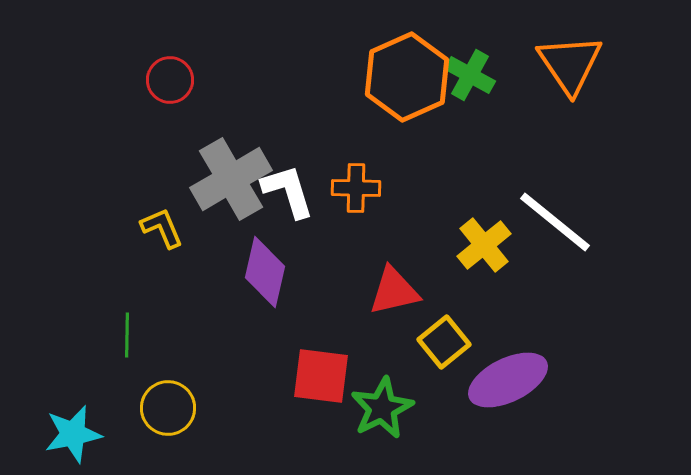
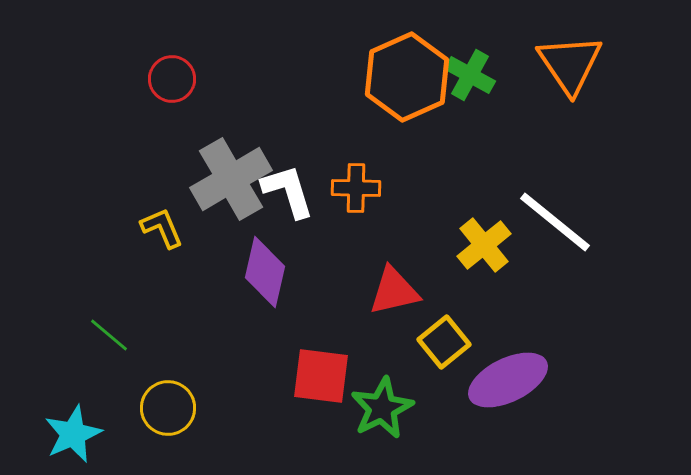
red circle: moved 2 px right, 1 px up
green line: moved 18 px left; rotated 51 degrees counterclockwise
cyan star: rotated 12 degrees counterclockwise
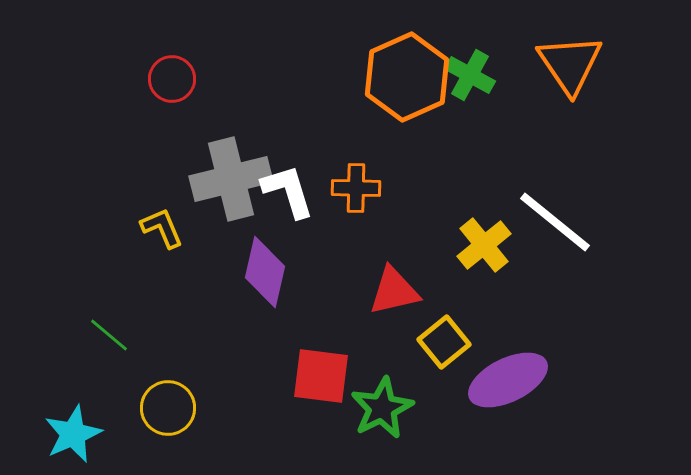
gray cross: rotated 16 degrees clockwise
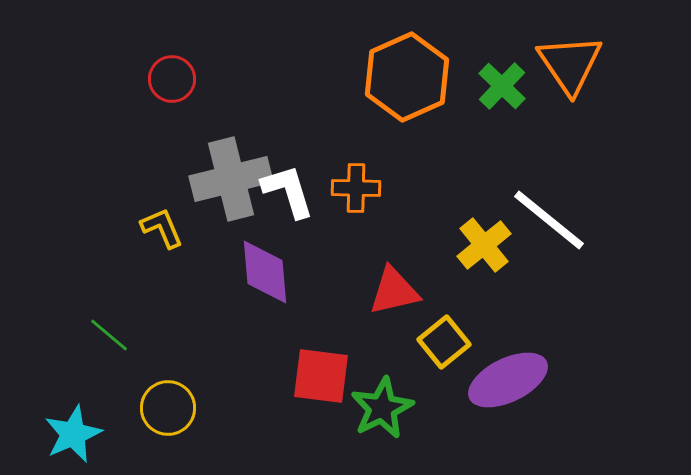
green cross: moved 32 px right, 11 px down; rotated 15 degrees clockwise
white line: moved 6 px left, 2 px up
purple diamond: rotated 18 degrees counterclockwise
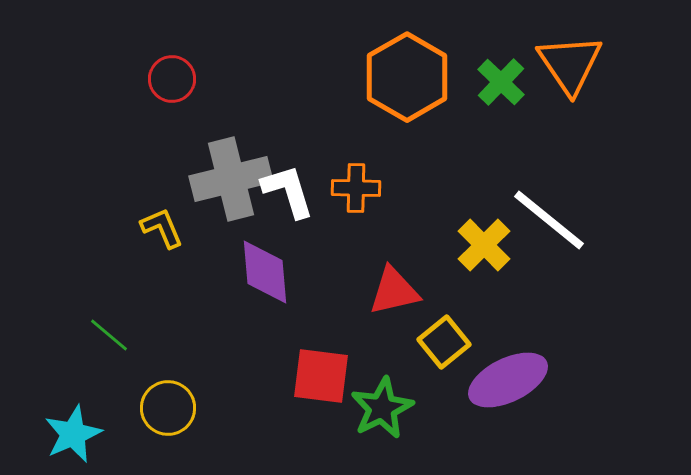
orange hexagon: rotated 6 degrees counterclockwise
green cross: moved 1 px left, 4 px up
yellow cross: rotated 6 degrees counterclockwise
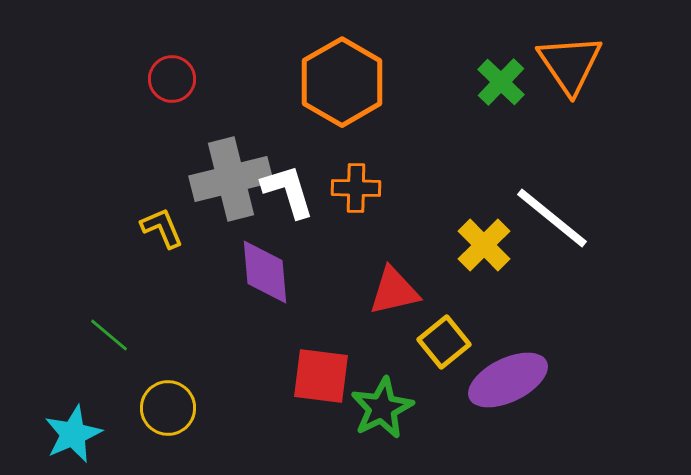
orange hexagon: moved 65 px left, 5 px down
white line: moved 3 px right, 2 px up
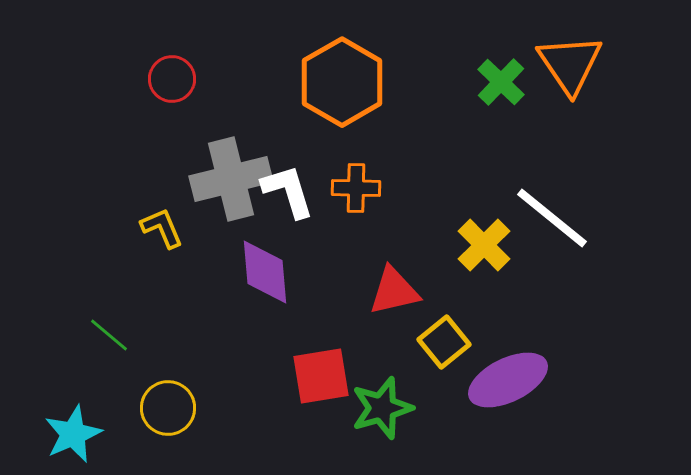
red square: rotated 16 degrees counterclockwise
green star: rotated 10 degrees clockwise
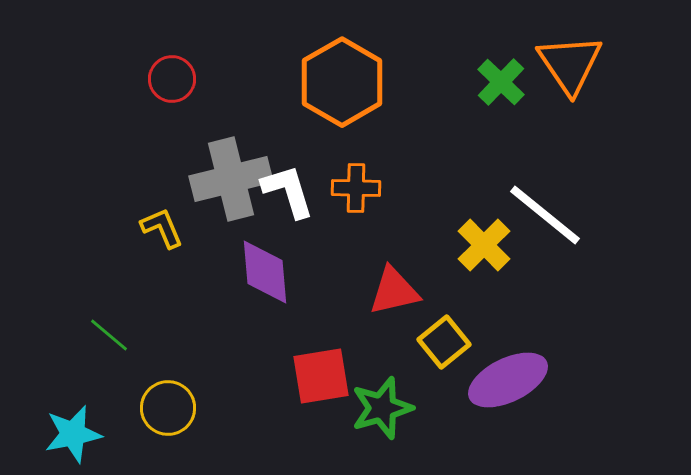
white line: moved 7 px left, 3 px up
cyan star: rotated 12 degrees clockwise
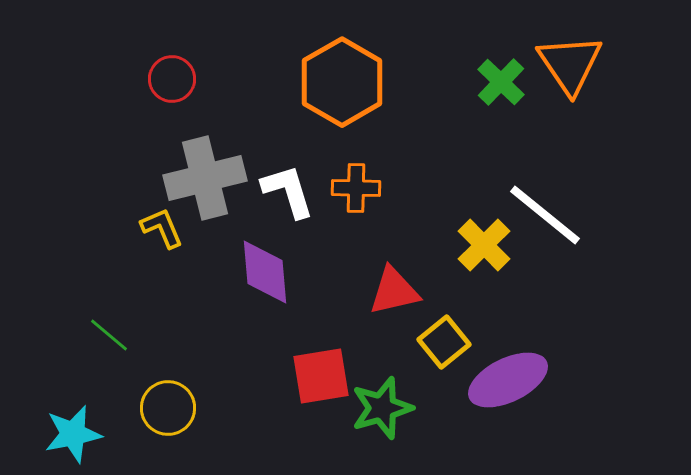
gray cross: moved 26 px left, 1 px up
